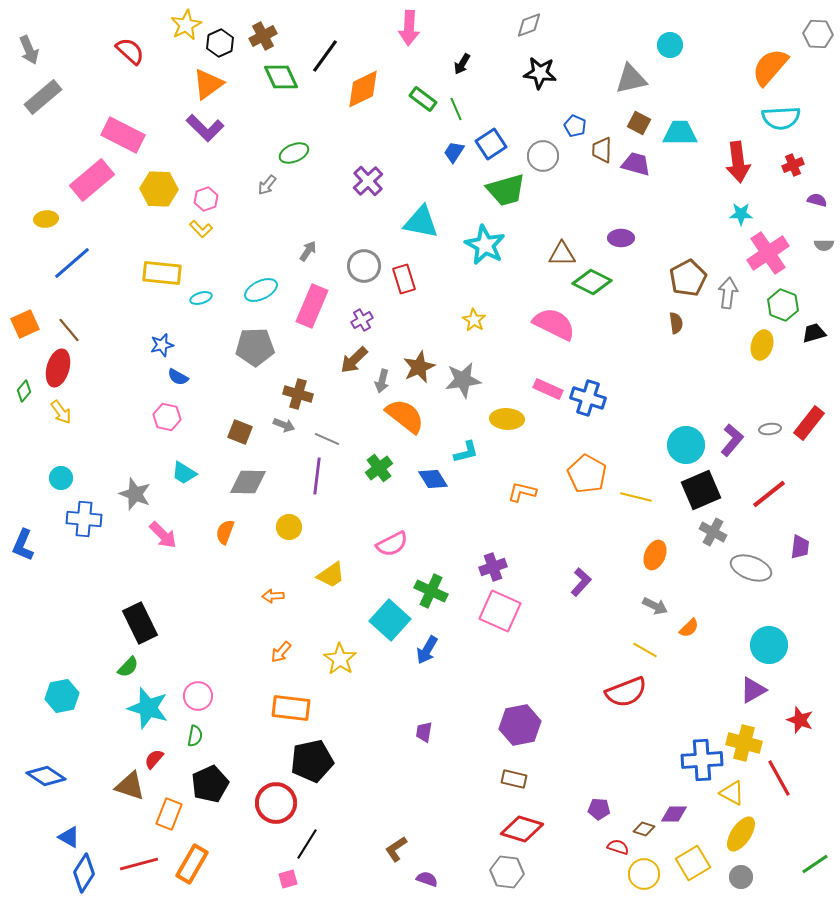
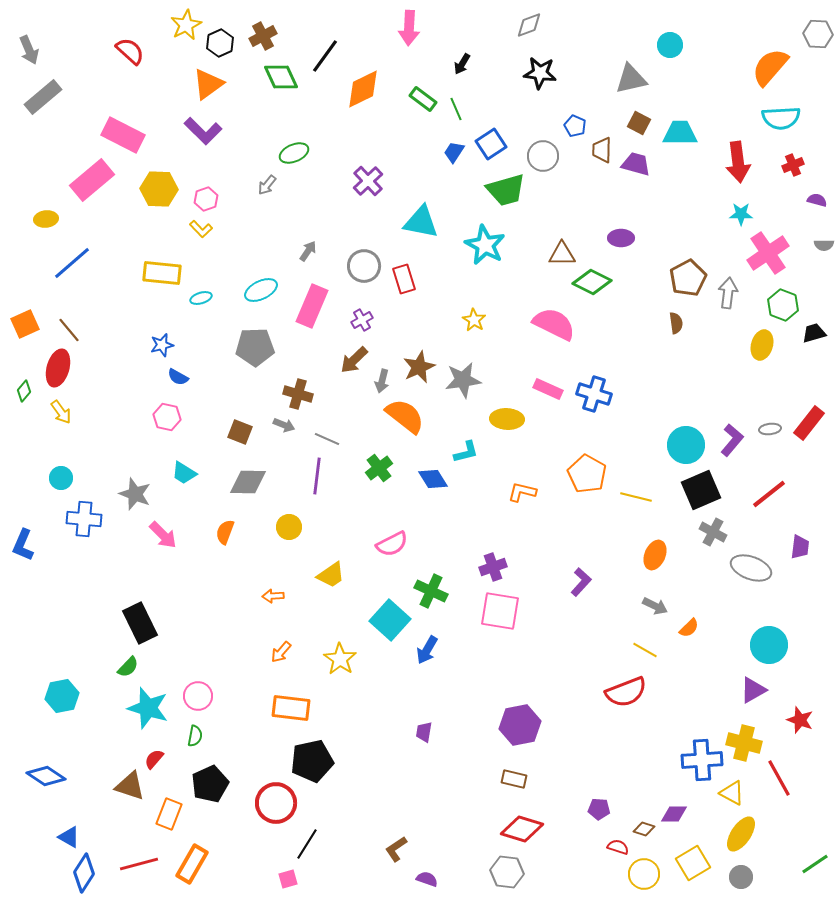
purple L-shape at (205, 128): moved 2 px left, 3 px down
blue cross at (588, 398): moved 6 px right, 4 px up
pink square at (500, 611): rotated 15 degrees counterclockwise
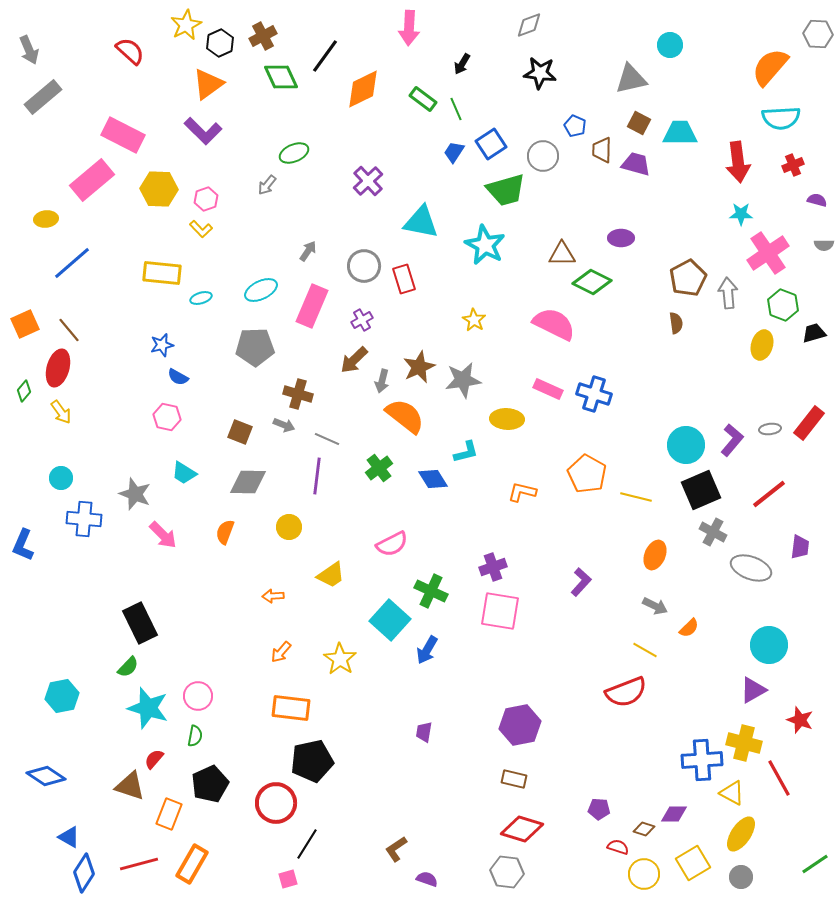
gray arrow at (728, 293): rotated 12 degrees counterclockwise
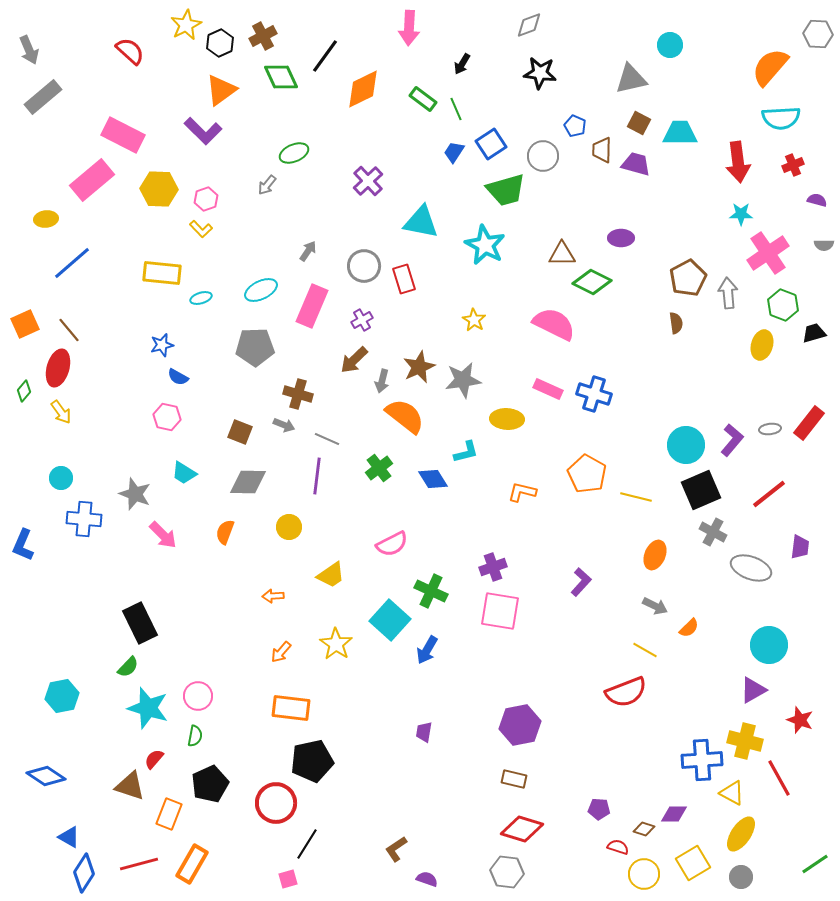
orange triangle at (208, 84): moved 13 px right, 6 px down
yellow star at (340, 659): moved 4 px left, 15 px up
yellow cross at (744, 743): moved 1 px right, 2 px up
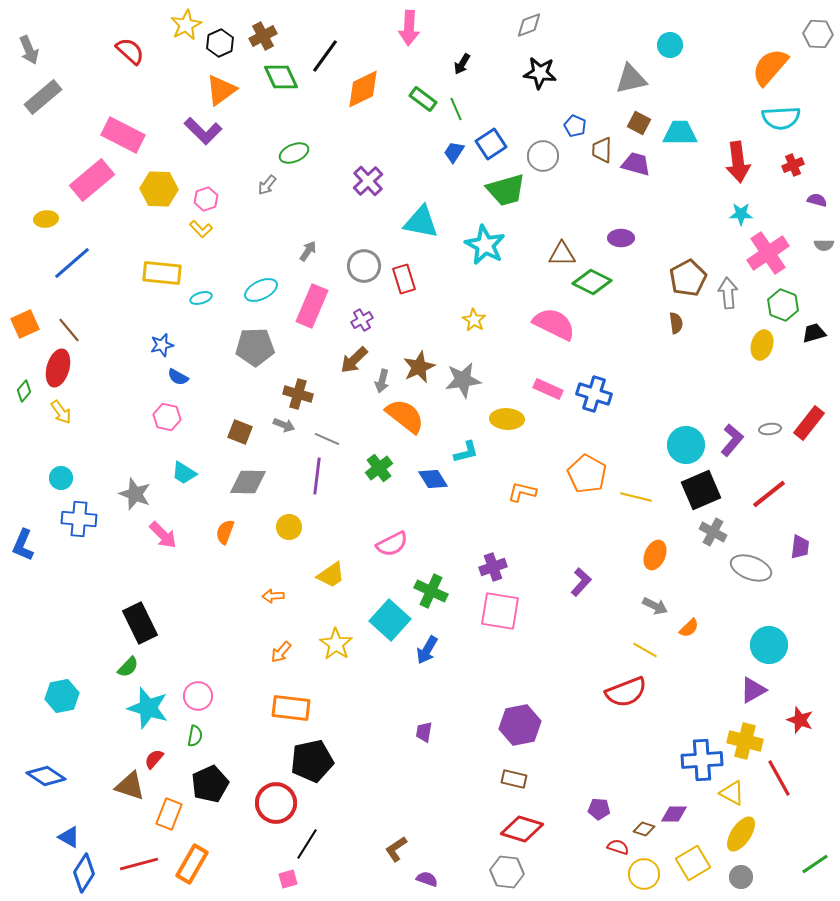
blue cross at (84, 519): moved 5 px left
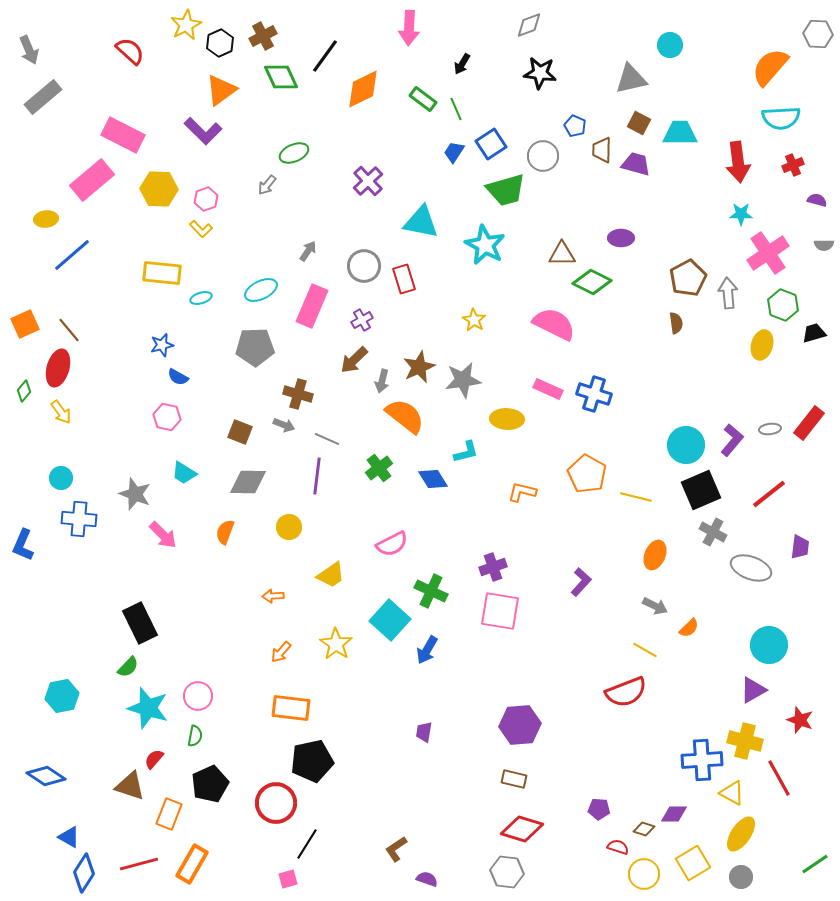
blue line at (72, 263): moved 8 px up
purple hexagon at (520, 725): rotated 6 degrees clockwise
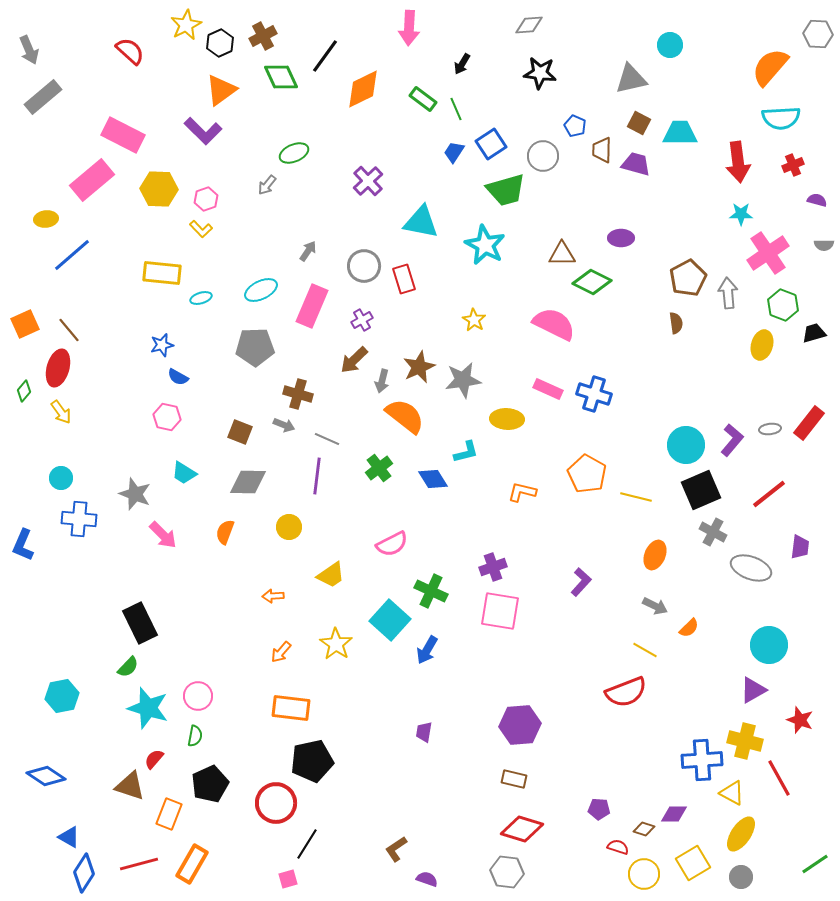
gray diamond at (529, 25): rotated 16 degrees clockwise
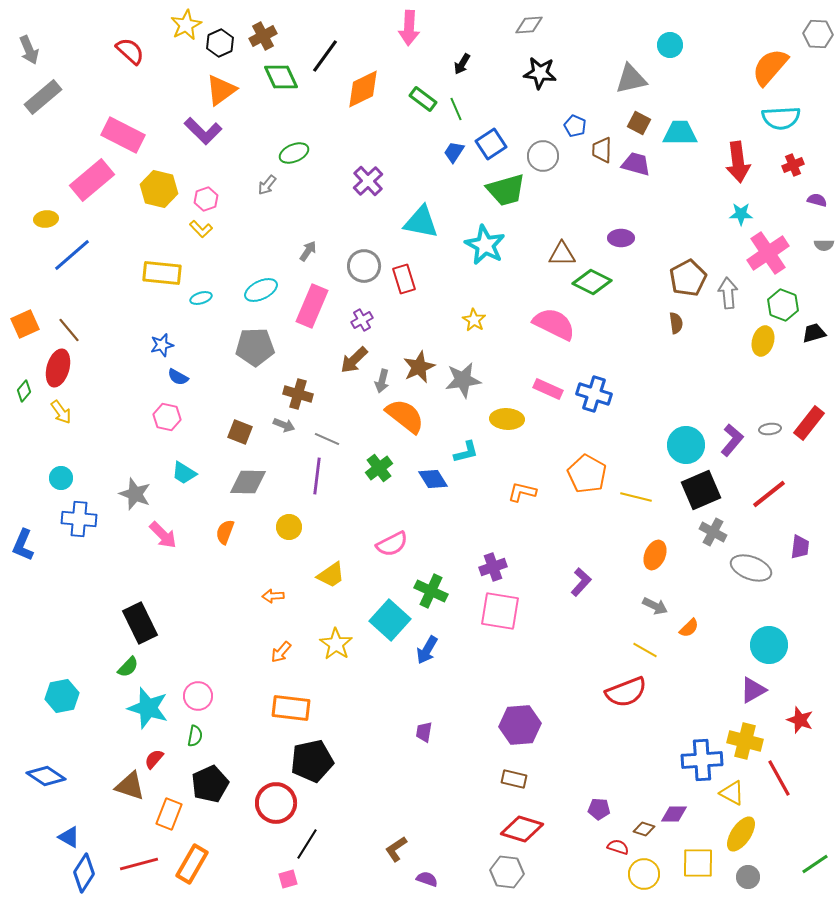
yellow hexagon at (159, 189): rotated 12 degrees clockwise
yellow ellipse at (762, 345): moved 1 px right, 4 px up
yellow square at (693, 863): moved 5 px right; rotated 32 degrees clockwise
gray circle at (741, 877): moved 7 px right
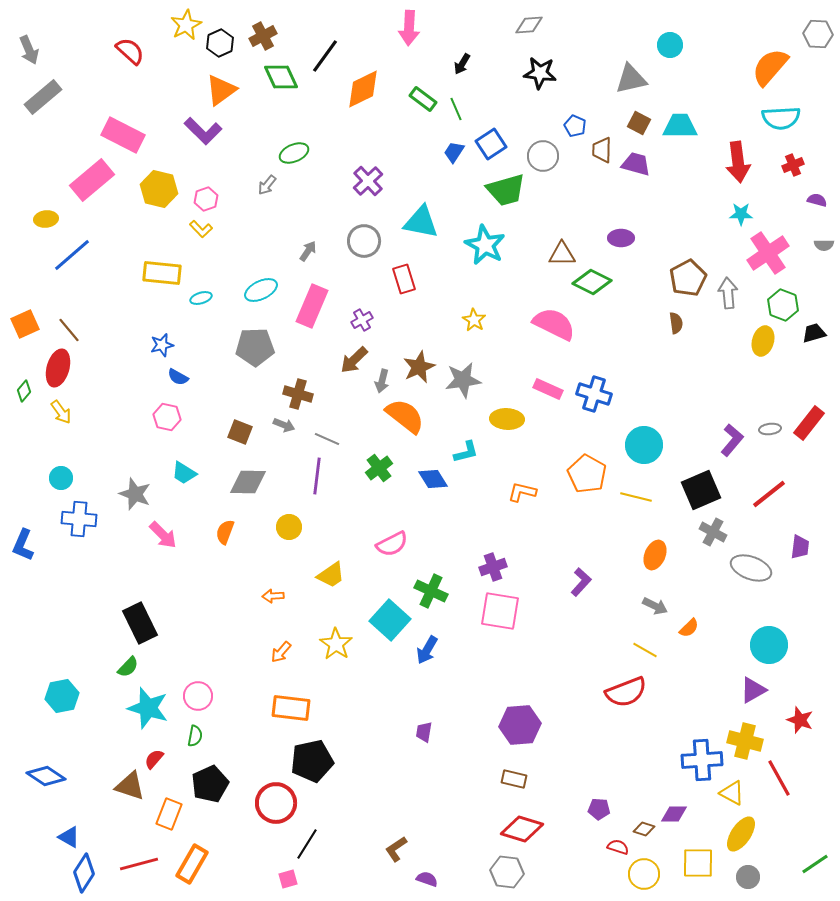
cyan trapezoid at (680, 133): moved 7 px up
gray circle at (364, 266): moved 25 px up
cyan circle at (686, 445): moved 42 px left
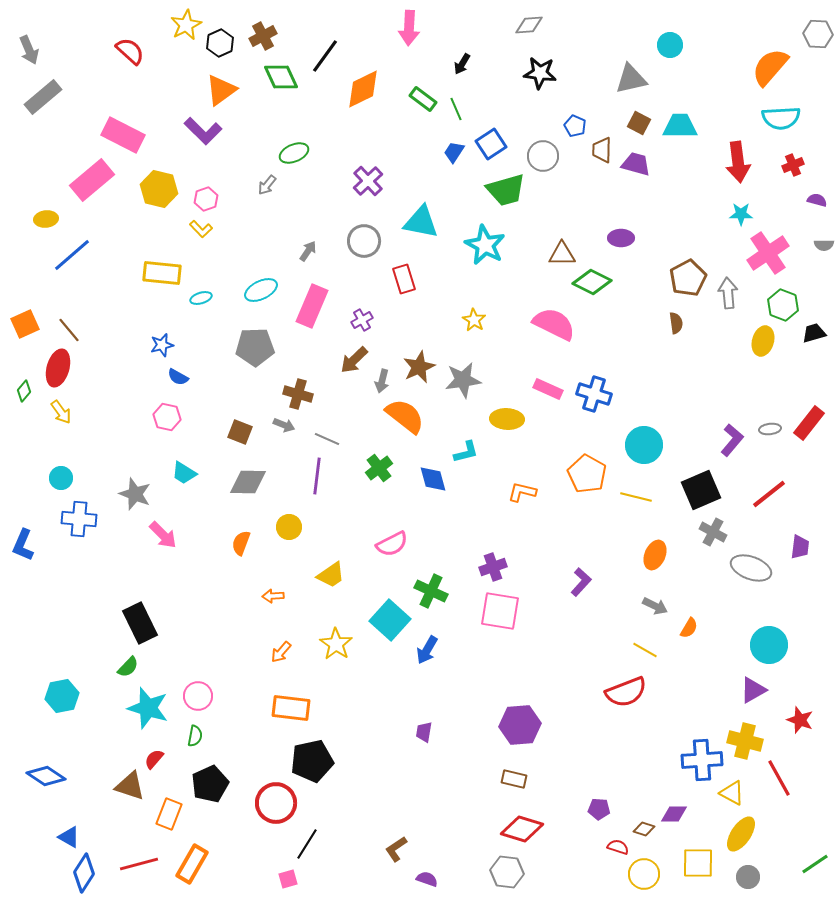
blue diamond at (433, 479): rotated 16 degrees clockwise
orange semicircle at (225, 532): moved 16 px right, 11 px down
orange semicircle at (689, 628): rotated 15 degrees counterclockwise
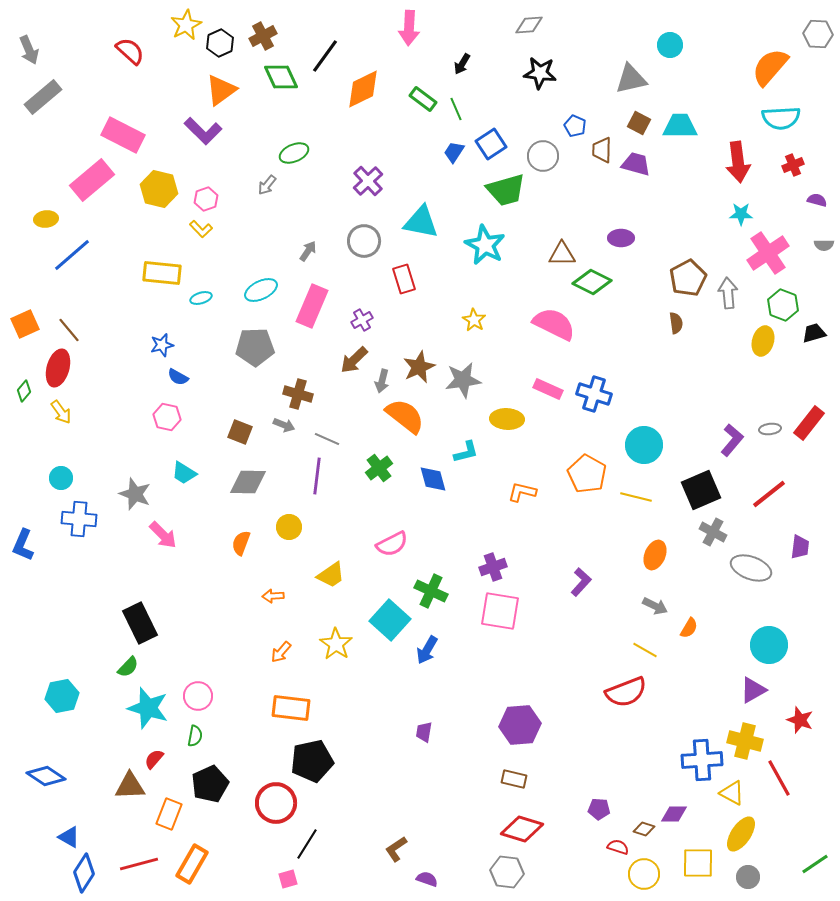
brown triangle at (130, 786): rotated 20 degrees counterclockwise
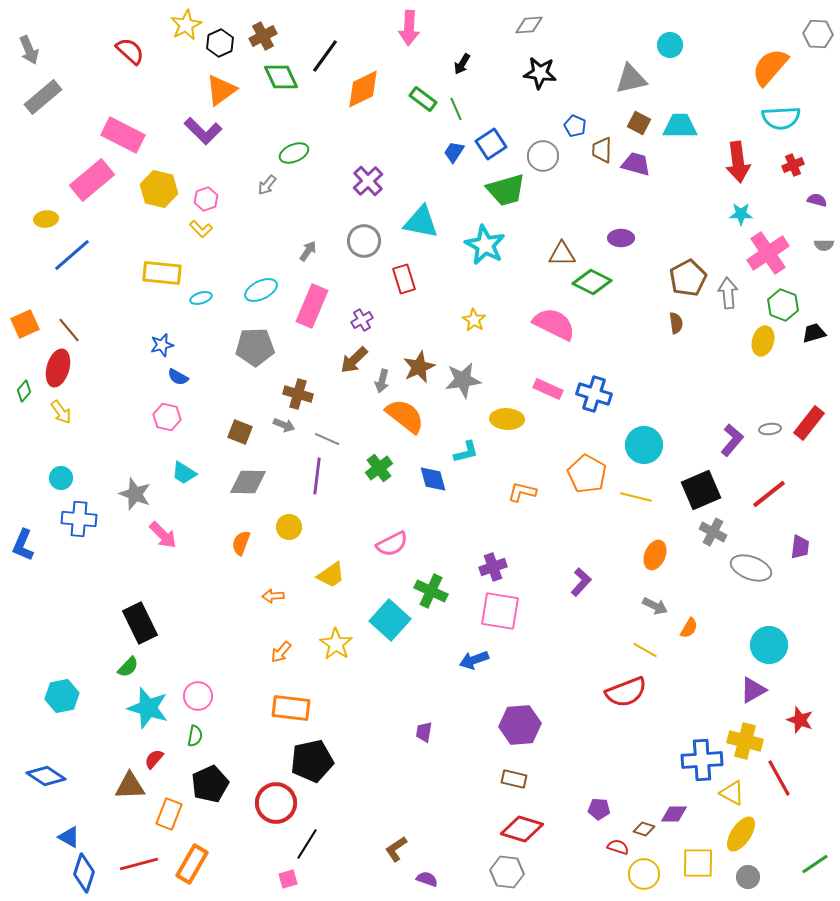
blue arrow at (427, 650): moved 47 px right, 10 px down; rotated 40 degrees clockwise
blue diamond at (84, 873): rotated 15 degrees counterclockwise
